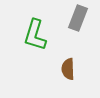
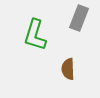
gray rectangle: moved 1 px right
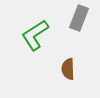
green L-shape: rotated 40 degrees clockwise
